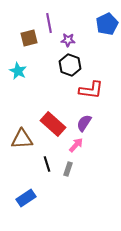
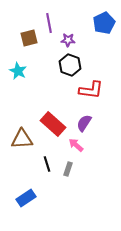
blue pentagon: moved 3 px left, 1 px up
pink arrow: rotated 91 degrees counterclockwise
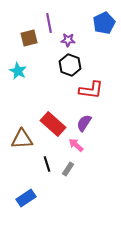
gray rectangle: rotated 16 degrees clockwise
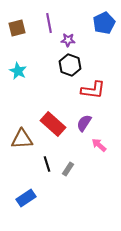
brown square: moved 12 px left, 10 px up
red L-shape: moved 2 px right
pink arrow: moved 23 px right
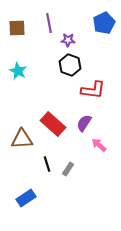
brown square: rotated 12 degrees clockwise
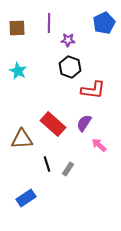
purple line: rotated 12 degrees clockwise
black hexagon: moved 2 px down
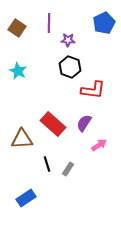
brown square: rotated 36 degrees clockwise
pink arrow: rotated 105 degrees clockwise
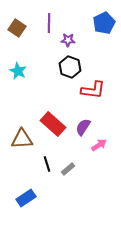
purple semicircle: moved 1 px left, 4 px down
gray rectangle: rotated 16 degrees clockwise
